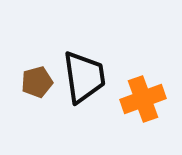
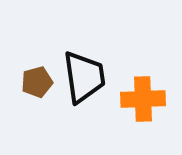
orange cross: rotated 18 degrees clockwise
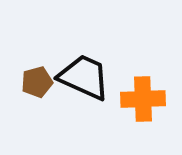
black trapezoid: rotated 58 degrees counterclockwise
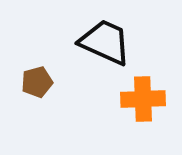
black trapezoid: moved 21 px right, 35 px up
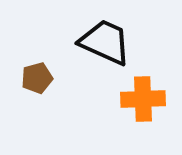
brown pentagon: moved 4 px up
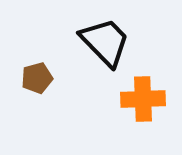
black trapezoid: rotated 22 degrees clockwise
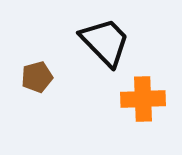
brown pentagon: moved 1 px up
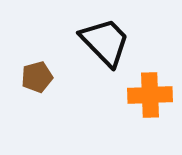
orange cross: moved 7 px right, 4 px up
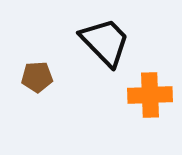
brown pentagon: rotated 12 degrees clockwise
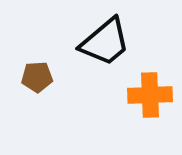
black trapezoid: rotated 94 degrees clockwise
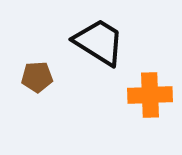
black trapezoid: moved 6 px left; rotated 108 degrees counterclockwise
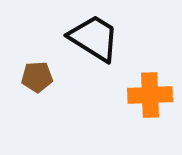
black trapezoid: moved 5 px left, 4 px up
